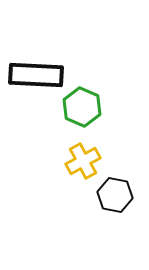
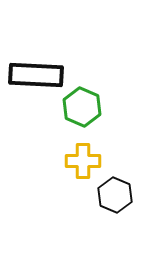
yellow cross: rotated 28 degrees clockwise
black hexagon: rotated 12 degrees clockwise
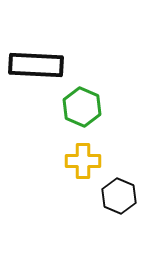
black rectangle: moved 10 px up
black hexagon: moved 4 px right, 1 px down
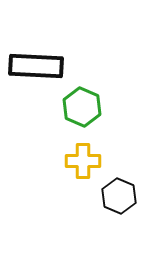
black rectangle: moved 1 px down
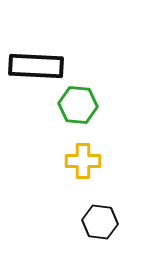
green hexagon: moved 4 px left, 2 px up; rotated 18 degrees counterclockwise
black hexagon: moved 19 px left, 26 px down; rotated 16 degrees counterclockwise
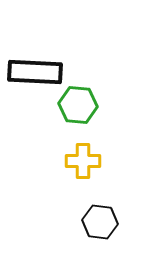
black rectangle: moved 1 px left, 6 px down
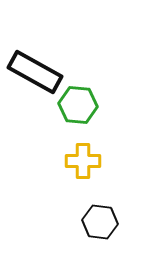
black rectangle: rotated 26 degrees clockwise
